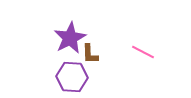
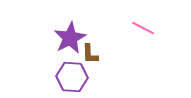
pink line: moved 24 px up
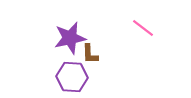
pink line: rotated 10 degrees clockwise
purple star: rotated 16 degrees clockwise
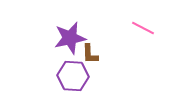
pink line: rotated 10 degrees counterclockwise
purple hexagon: moved 1 px right, 1 px up
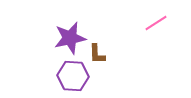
pink line: moved 13 px right, 5 px up; rotated 60 degrees counterclockwise
brown L-shape: moved 7 px right
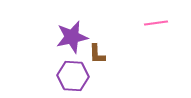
pink line: rotated 25 degrees clockwise
purple star: moved 2 px right, 1 px up
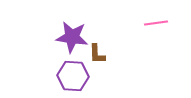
purple star: rotated 20 degrees clockwise
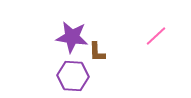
pink line: moved 13 px down; rotated 35 degrees counterclockwise
brown L-shape: moved 2 px up
